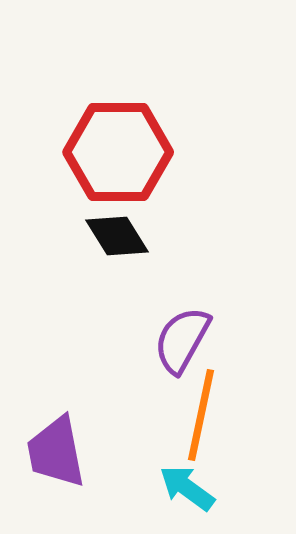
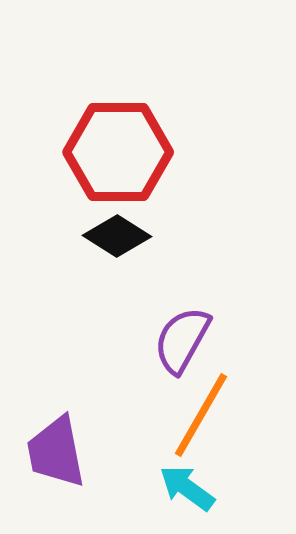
black diamond: rotated 26 degrees counterclockwise
orange line: rotated 18 degrees clockwise
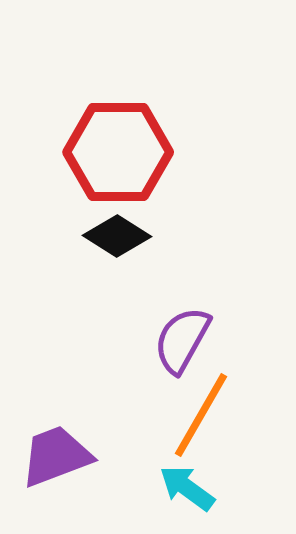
purple trapezoid: moved 4 px down; rotated 80 degrees clockwise
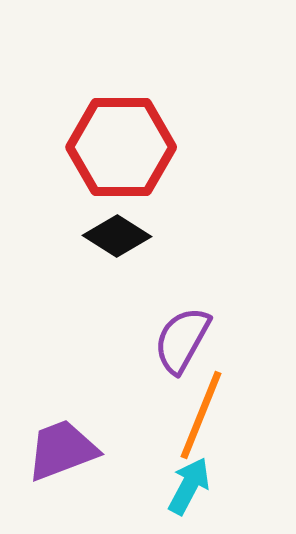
red hexagon: moved 3 px right, 5 px up
orange line: rotated 8 degrees counterclockwise
purple trapezoid: moved 6 px right, 6 px up
cyan arrow: moved 2 px right, 2 px up; rotated 82 degrees clockwise
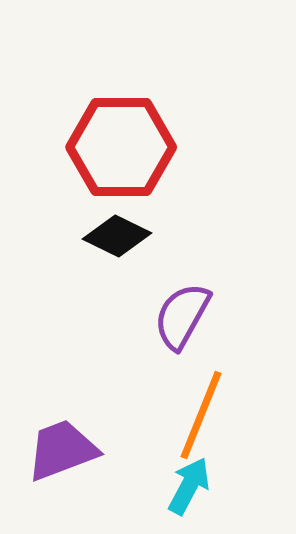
black diamond: rotated 6 degrees counterclockwise
purple semicircle: moved 24 px up
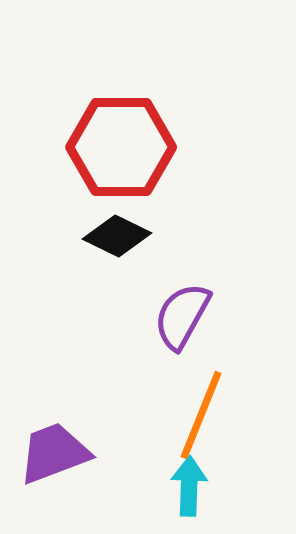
purple trapezoid: moved 8 px left, 3 px down
cyan arrow: rotated 26 degrees counterclockwise
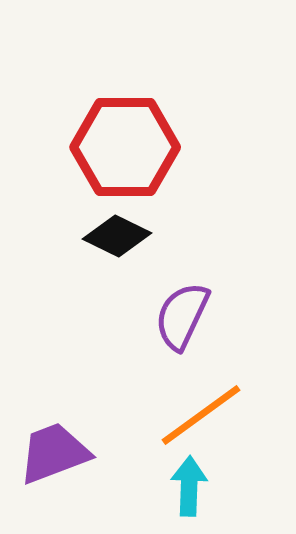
red hexagon: moved 4 px right
purple semicircle: rotated 4 degrees counterclockwise
orange line: rotated 32 degrees clockwise
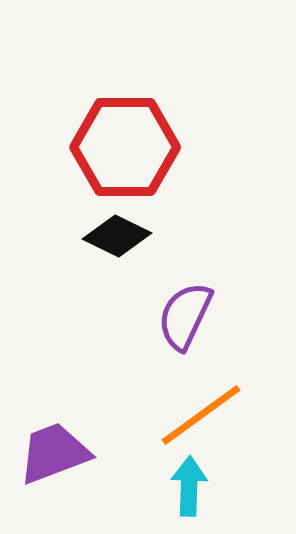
purple semicircle: moved 3 px right
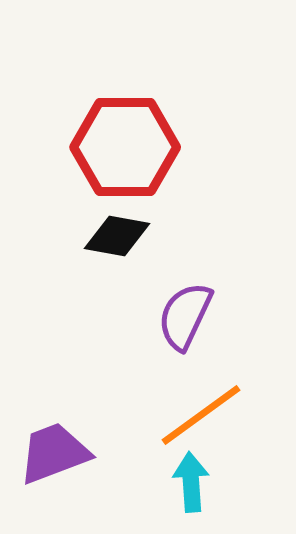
black diamond: rotated 16 degrees counterclockwise
cyan arrow: moved 2 px right, 4 px up; rotated 6 degrees counterclockwise
